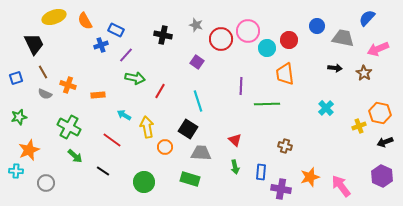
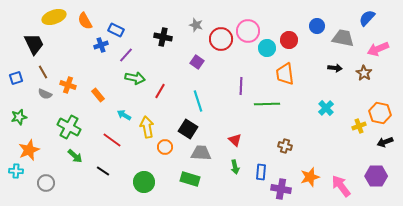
black cross at (163, 35): moved 2 px down
orange rectangle at (98, 95): rotated 56 degrees clockwise
purple hexagon at (382, 176): moved 6 px left; rotated 25 degrees counterclockwise
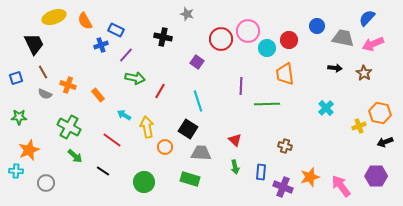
gray star at (196, 25): moved 9 px left, 11 px up
pink arrow at (378, 49): moved 5 px left, 5 px up
green star at (19, 117): rotated 14 degrees clockwise
purple cross at (281, 189): moved 2 px right, 2 px up; rotated 12 degrees clockwise
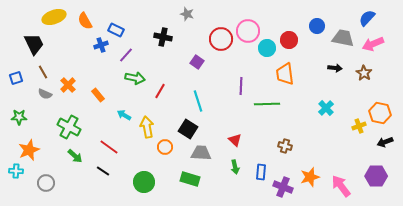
orange cross at (68, 85): rotated 28 degrees clockwise
red line at (112, 140): moved 3 px left, 7 px down
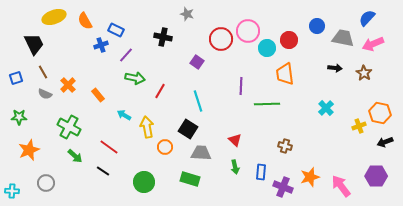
cyan cross at (16, 171): moved 4 px left, 20 px down
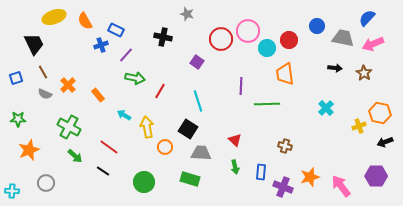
green star at (19, 117): moved 1 px left, 2 px down
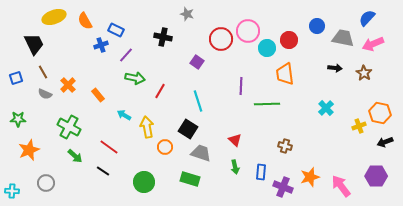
gray trapezoid at (201, 153): rotated 15 degrees clockwise
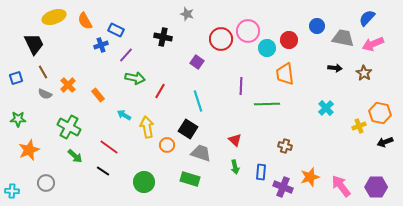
orange circle at (165, 147): moved 2 px right, 2 px up
purple hexagon at (376, 176): moved 11 px down
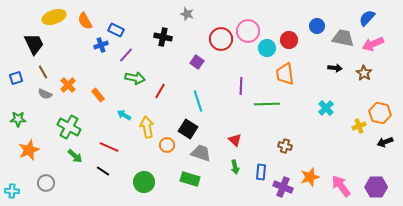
red line at (109, 147): rotated 12 degrees counterclockwise
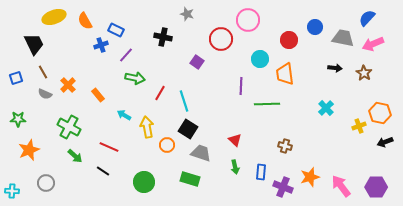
blue circle at (317, 26): moved 2 px left, 1 px down
pink circle at (248, 31): moved 11 px up
cyan circle at (267, 48): moved 7 px left, 11 px down
red line at (160, 91): moved 2 px down
cyan line at (198, 101): moved 14 px left
